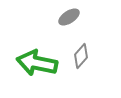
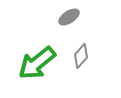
green arrow: rotated 51 degrees counterclockwise
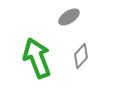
green arrow: moved 5 px up; rotated 108 degrees clockwise
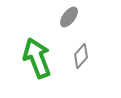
gray ellipse: rotated 20 degrees counterclockwise
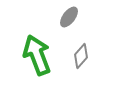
green arrow: moved 3 px up
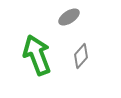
gray ellipse: rotated 20 degrees clockwise
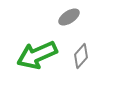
green arrow: rotated 93 degrees counterclockwise
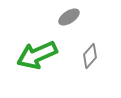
gray diamond: moved 9 px right
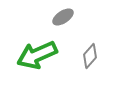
gray ellipse: moved 6 px left
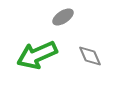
gray diamond: rotated 65 degrees counterclockwise
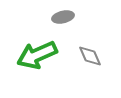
gray ellipse: rotated 20 degrees clockwise
